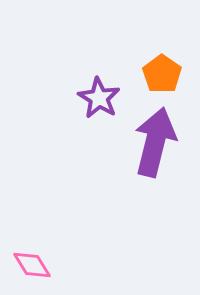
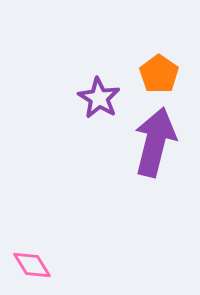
orange pentagon: moved 3 px left
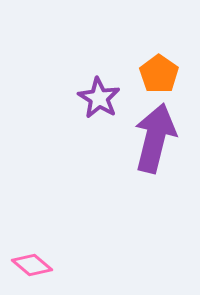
purple arrow: moved 4 px up
pink diamond: rotated 18 degrees counterclockwise
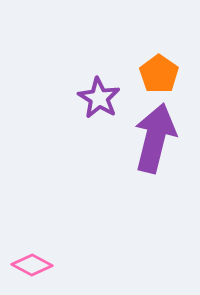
pink diamond: rotated 12 degrees counterclockwise
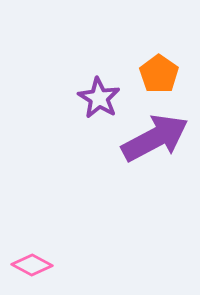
purple arrow: rotated 48 degrees clockwise
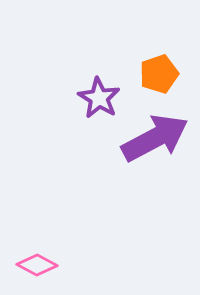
orange pentagon: rotated 18 degrees clockwise
pink diamond: moved 5 px right
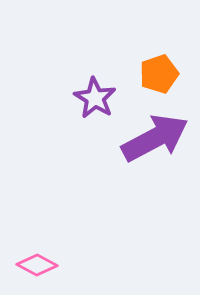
purple star: moved 4 px left
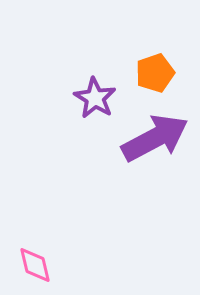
orange pentagon: moved 4 px left, 1 px up
pink diamond: moved 2 px left; rotated 48 degrees clockwise
